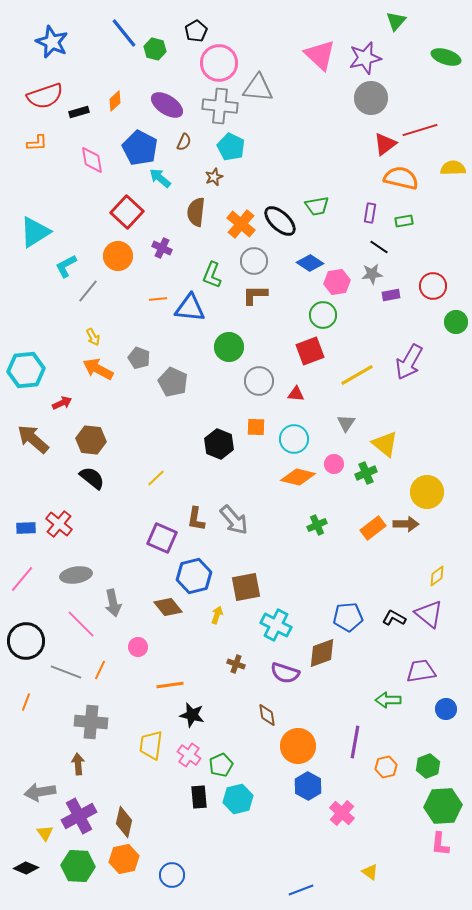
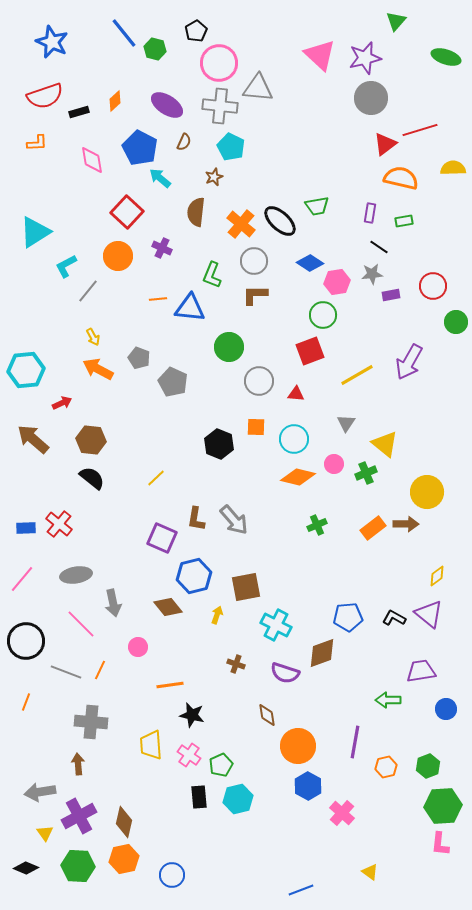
yellow trapezoid at (151, 745): rotated 12 degrees counterclockwise
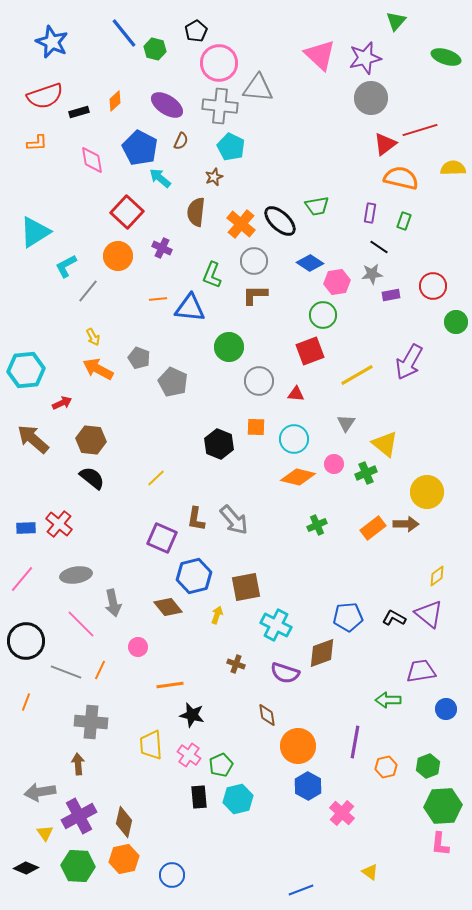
brown semicircle at (184, 142): moved 3 px left, 1 px up
green rectangle at (404, 221): rotated 60 degrees counterclockwise
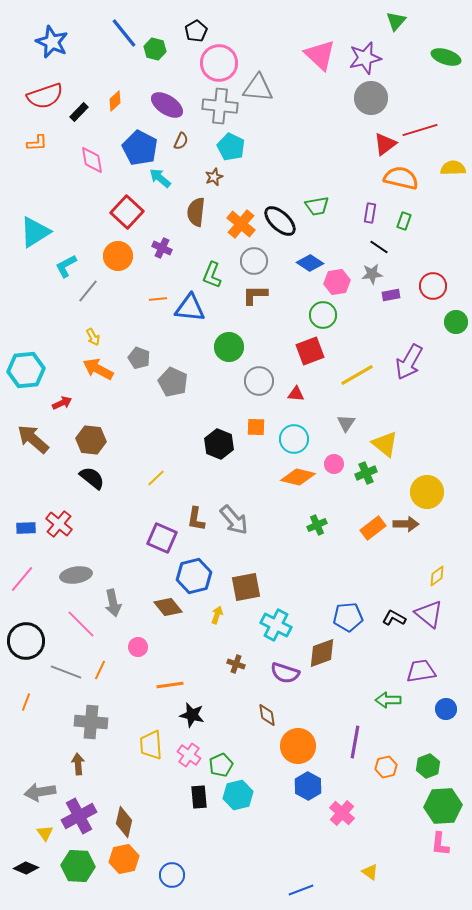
black rectangle at (79, 112): rotated 30 degrees counterclockwise
cyan hexagon at (238, 799): moved 4 px up
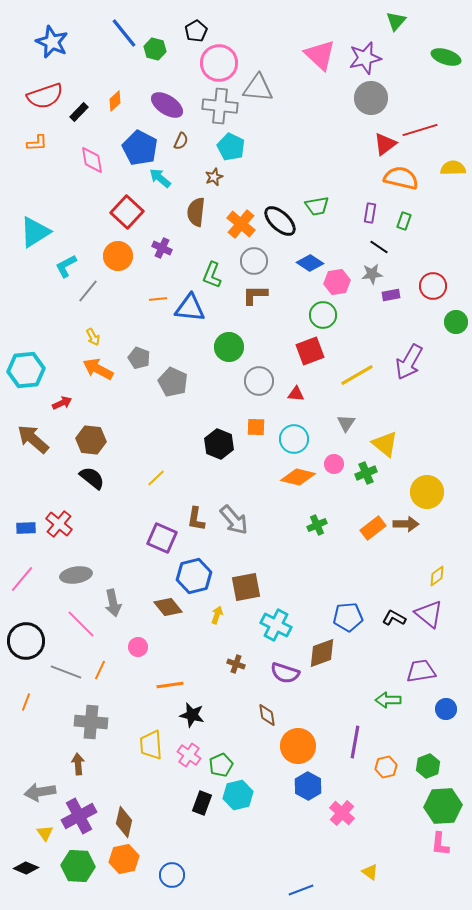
black rectangle at (199, 797): moved 3 px right, 6 px down; rotated 25 degrees clockwise
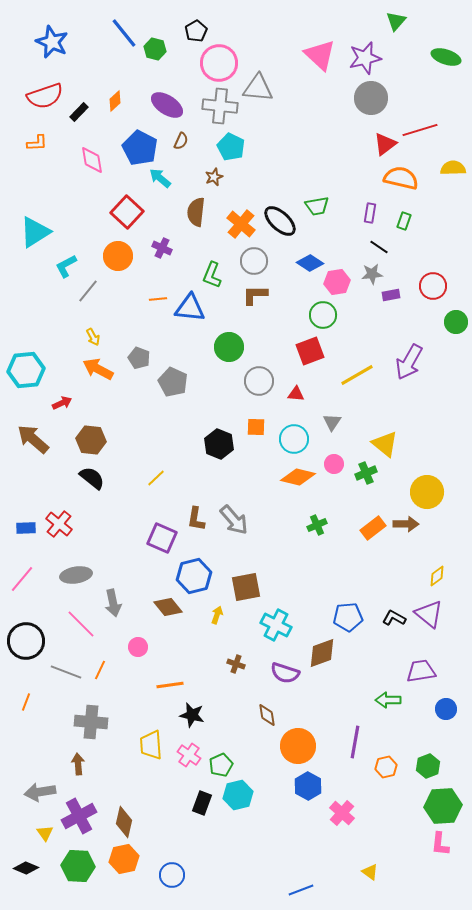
gray triangle at (346, 423): moved 14 px left, 1 px up
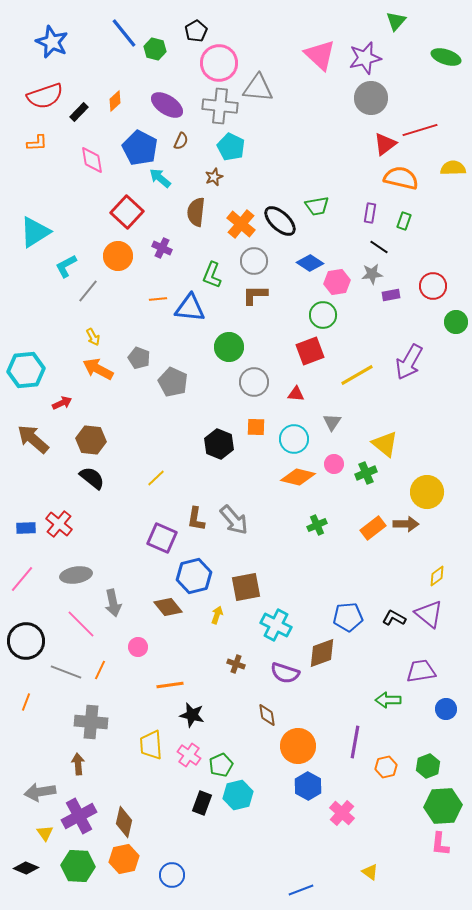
gray circle at (259, 381): moved 5 px left, 1 px down
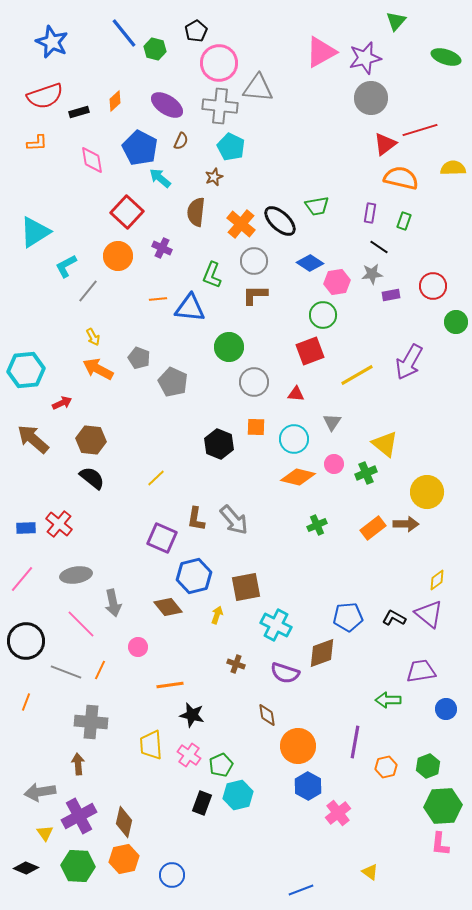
pink triangle at (320, 55): moved 1 px right, 3 px up; rotated 48 degrees clockwise
black rectangle at (79, 112): rotated 30 degrees clockwise
yellow diamond at (437, 576): moved 4 px down
pink cross at (342, 813): moved 4 px left; rotated 10 degrees clockwise
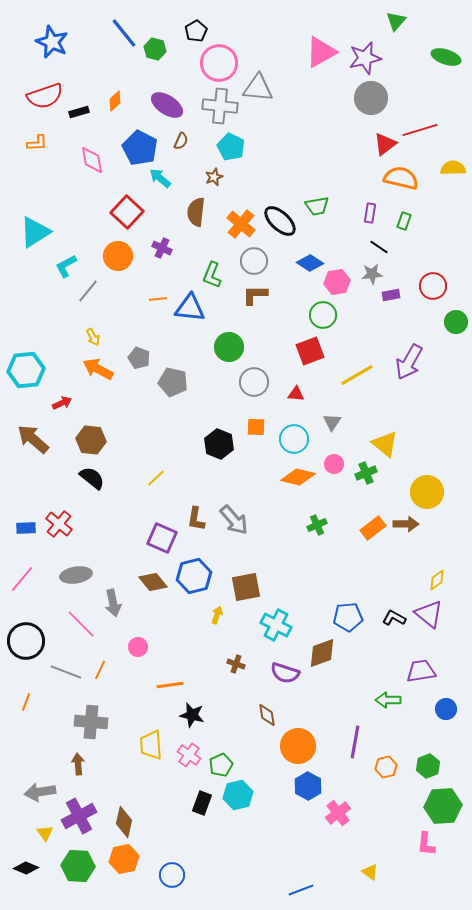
gray pentagon at (173, 382): rotated 12 degrees counterclockwise
brown diamond at (168, 607): moved 15 px left, 25 px up
pink L-shape at (440, 844): moved 14 px left
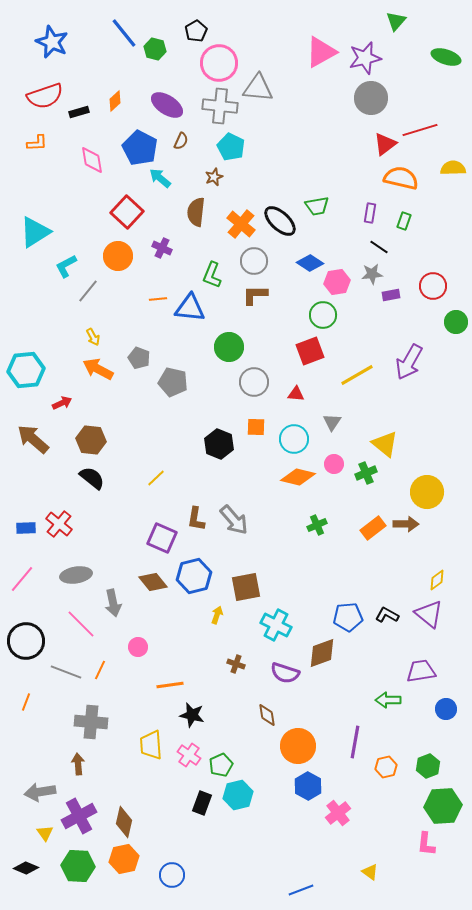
black L-shape at (394, 618): moved 7 px left, 3 px up
